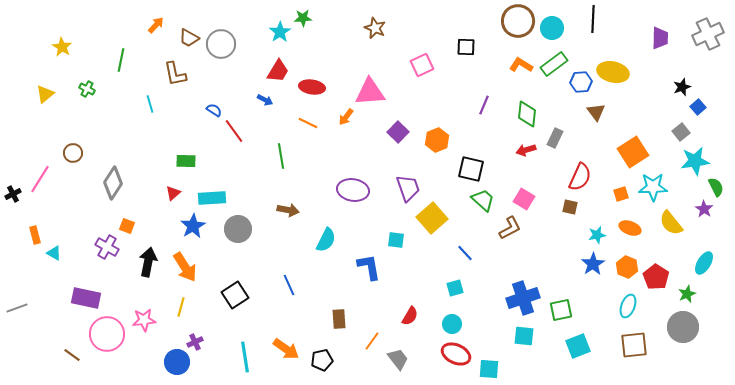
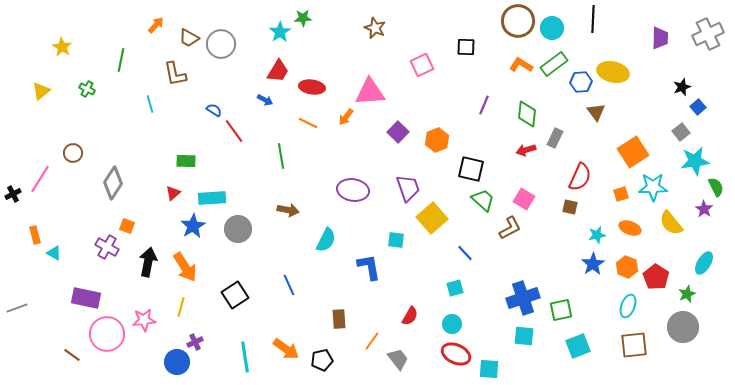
yellow triangle at (45, 94): moved 4 px left, 3 px up
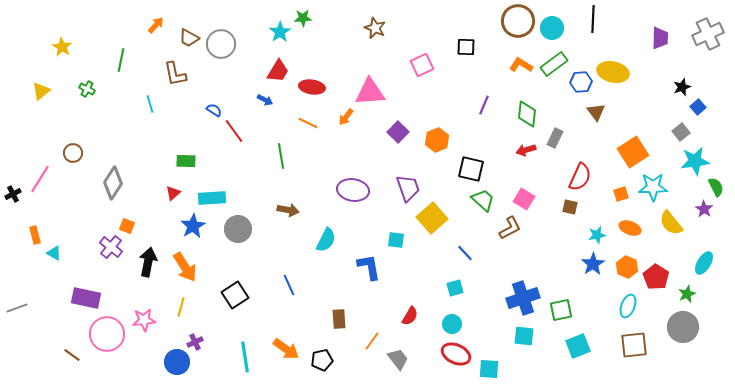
purple cross at (107, 247): moved 4 px right; rotated 10 degrees clockwise
